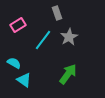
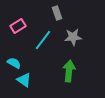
pink rectangle: moved 1 px down
gray star: moved 4 px right; rotated 24 degrees clockwise
green arrow: moved 1 px right, 3 px up; rotated 30 degrees counterclockwise
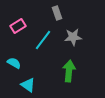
cyan triangle: moved 4 px right, 5 px down
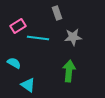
cyan line: moved 5 px left, 2 px up; rotated 60 degrees clockwise
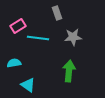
cyan semicircle: rotated 40 degrees counterclockwise
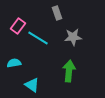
pink rectangle: rotated 21 degrees counterclockwise
cyan line: rotated 25 degrees clockwise
cyan triangle: moved 4 px right
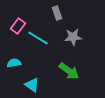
green arrow: rotated 120 degrees clockwise
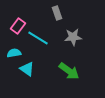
cyan semicircle: moved 10 px up
cyan triangle: moved 5 px left, 16 px up
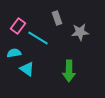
gray rectangle: moved 5 px down
gray star: moved 7 px right, 5 px up
green arrow: rotated 55 degrees clockwise
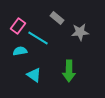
gray rectangle: rotated 32 degrees counterclockwise
cyan semicircle: moved 6 px right, 2 px up
cyan triangle: moved 7 px right, 6 px down
